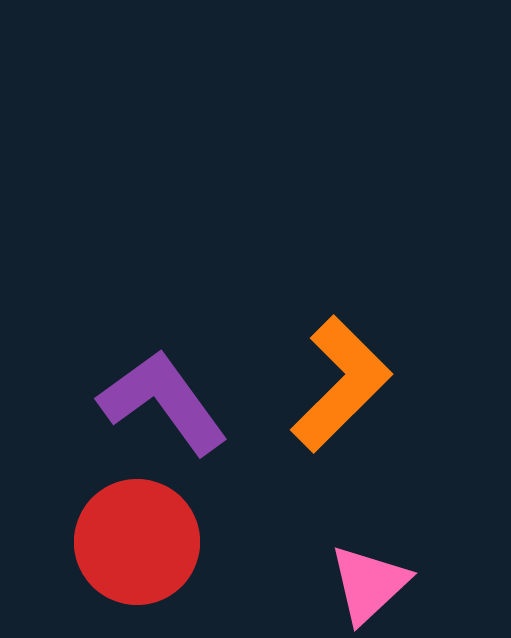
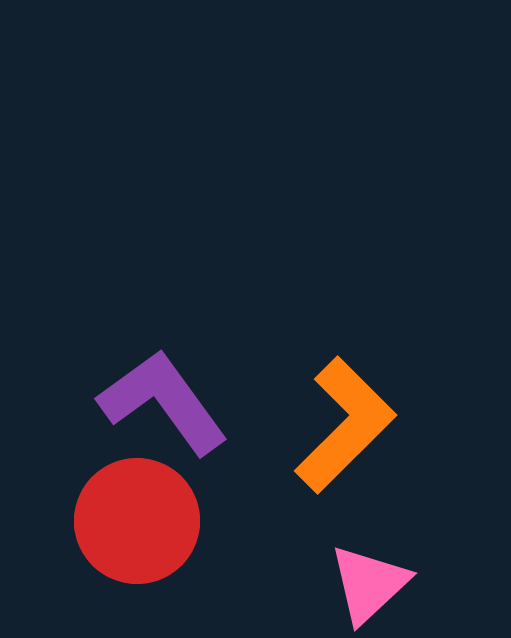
orange L-shape: moved 4 px right, 41 px down
red circle: moved 21 px up
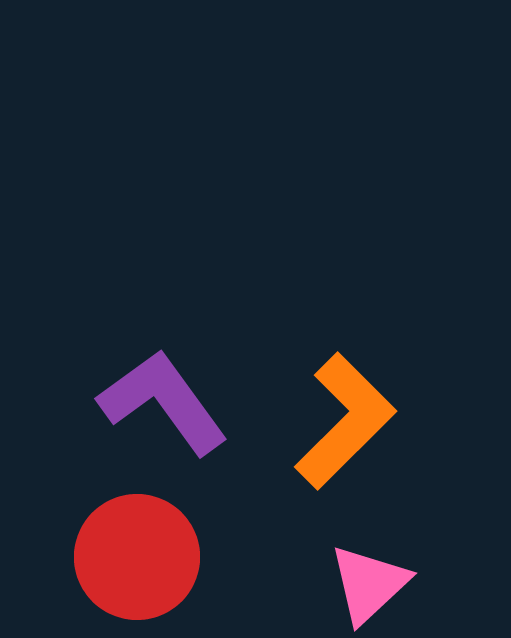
orange L-shape: moved 4 px up
red circle: moved 36 px down
